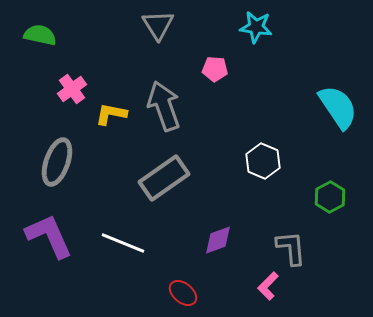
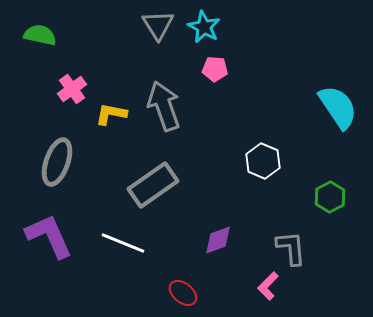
cyan star: moved 52 px left; rotated 20 degrees clockwise
gray rectangle: moved 11 px left, 7 px down
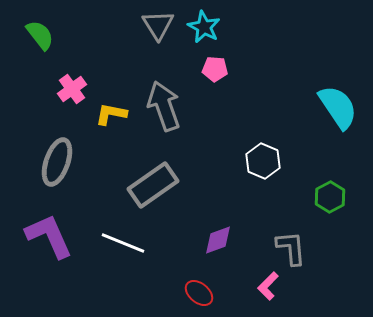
green semicircle: rotated 40 degrees clockwise
red ellipse: moved 16 px right
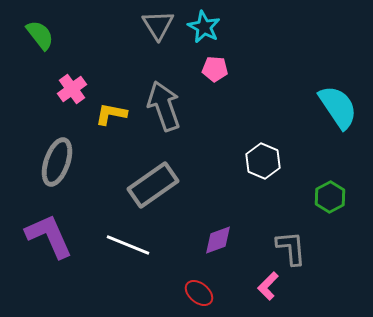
white line: moved 5 px right, 2 px down
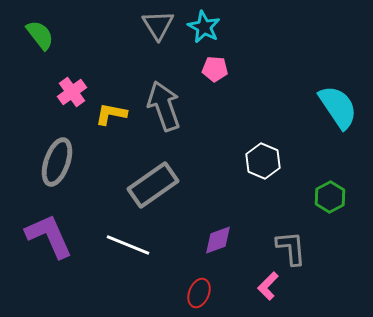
pink cross: moved 3 px down
red ellipse: rotated 72 degrees clockwise
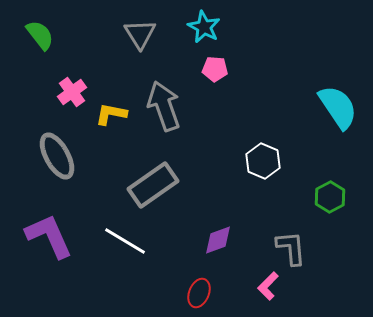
gray triangle: moved 18 px left, 9 px down
gray ellipse: moved 6 px up; rotated 48 degrees counterclockwise
white line: moved 3 px left, 4 px up; rotated 9 degrees clockwise
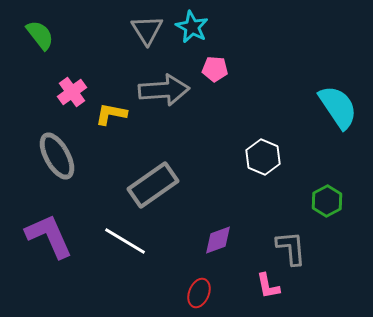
cyan star: moved 12 px left
gray triangle: moved 7 px right, 4 px up
gray arrow: moved 16 px up; rotated 105 degrees clockwise
white hexagon: moved 4 px up
green hexagon: moved 3 px left, 4 px down
pink L-shape: rotated 56 degrees counterclockwise
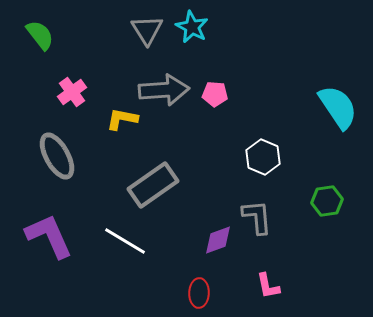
pink pentagon: moved 25 px down
yellow L-shape: moved 11 px right, 5 px down
green hexagon: rotated 20 degrees clockwise
gray L-shape: moved 34 px left, 31 px up
red ellipse: rotated 20 degrees counterclockwise
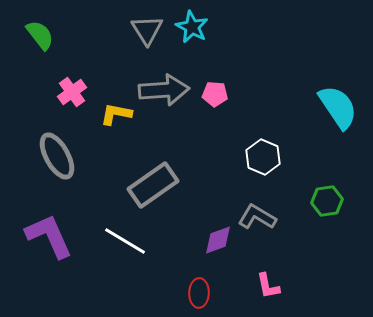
yellow L-shape: moved 6 px left, 5 px up
gray L-shape: rotated 54 degrees counterclockwise
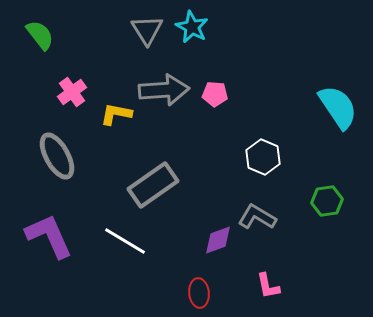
red ellipse: rotated 8 degrees counterclockwise
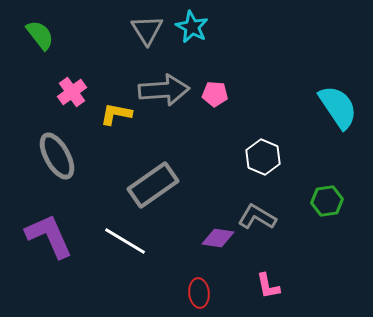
purple diamond: moved 2 px up; rotated 28 degrees clockwise
